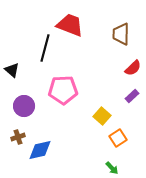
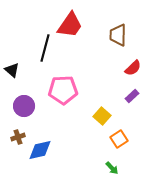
red trapezoid: rotated 104 degrees clockwise
brown trapezoid: moved 3 px left, 1 px down
orange square: moved 1 px right, 1 px down
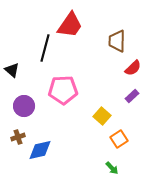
brown trapezoid: moved 1 px left, 6 px down
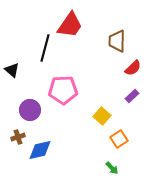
purple circle: moved 6 px right, 4 px down
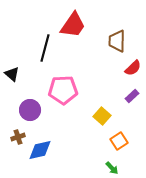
red trapezoid: moved 3 px right
black triangle: moved 4 px down
orange square: moved 2 px down
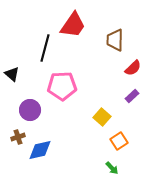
brown trapezoid: moved 2 px left, 1 px up
pink pentagon: moved 1 px left, 4 px up
yellow square: moved 1 px down
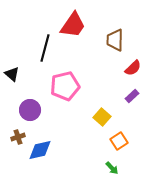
pink pentagon: moved 3 px right; rotated 12 degrees counterclockwise
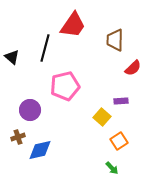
black triangle: moved 17 px up
purple rectangle: moved 11 px left, 5 px down; rotated 40 degrees clockwise
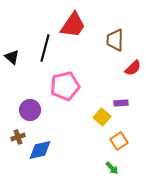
purple rectangle: moved 2 px down
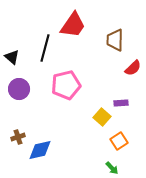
pink pentagon: moved 1 px right, 1 px up
purple circle: moved 11 px left, 21 px up
